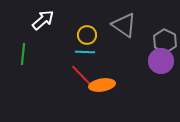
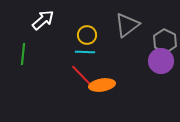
gray triangle: moved 3 px right; rotated 48 degrees clockwise
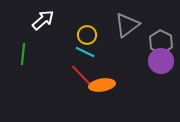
gray hexagon: moved 4 px left, 1 px down
cyan line: rotated 24 degrees clockwise
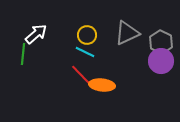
white arrow: moved 7 px left, 14 px down
gray triangle: moved 8 px down; rotated 12 degrees clockwise
orange ellipse: rotated 15 degrees clockwise
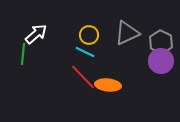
yellow circle: moved 2 px right
orange ellipse: moved 6 px right
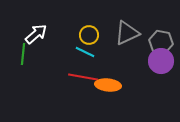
gray hexagon: rotated 15 degrees counterclockwise
red line: rotated 36 degrees counterclockwise
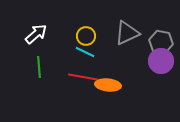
yellow circle: moved 3 px left, 1 px down
green line: moved 16 px right, 13 px down; rotated 10 degrees counterclockwise
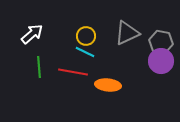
white arrow: moved 4 px left
red line: moved 10 px left, 5 px up
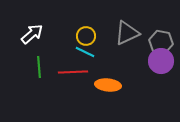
red line: rotated 12 degrees counterclockwise
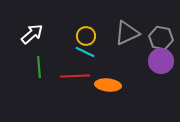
gray hexagon: moved 4 px up
red line: moved 2 px right, 4 px down
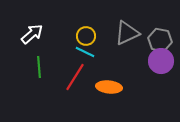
gray hexagon: moved 1 px left, 2 px down
red line: moved 1 px down; rotated 56 degrees counterclockwise
orange ellipse: moved 1 px right, 2 px down
